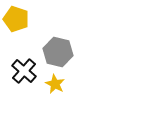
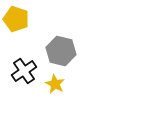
gray hexagon: moved 3 px right, 1 px up
black cross: rotated 15 degrees clockwise
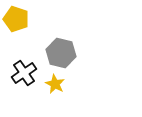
gray hexagon: moved 2 px down
black cross: moved 2 px down
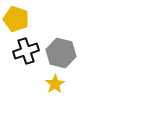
black cross: moved 2 px right, 22 px up; rotated 15 degrees clockwise
yellow star: rotated 12 degrees clockwise
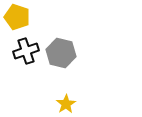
yellow pentagon: moved 1 px right, 2 px up
yellow star: moved 11 px right, 20 px down
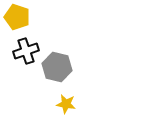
gray hexagon: moved 4 px left, 14 px down
yellow star: rotated 30 degrees counterclockwise
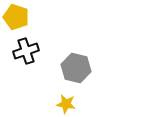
yellow pentagon: moved 1 px left
gray hexagon: moved 19 px right, 1 px down
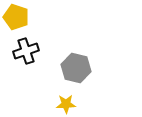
yellow star: rotated 12 degrees counterclockwise
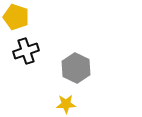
gray hexagon: rotated 12 degrees clockwise
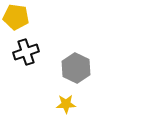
yellow pentagon: rotated 10 degrees counterclockwise
black cross: moved 1 px down
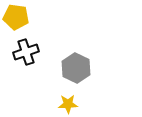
yellow star: moved 2 px right
